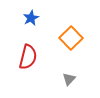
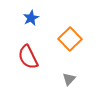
orange square: moved 1 px left, 1 px down
red semicircle: rotated 140 degrees clockwise
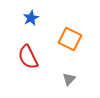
orange square: rotated 20 degrees counterclockwise
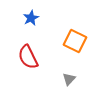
orange square: moved 5 px right, 2 px down
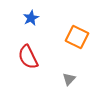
orange square: moved 2 px right, 4 px up
